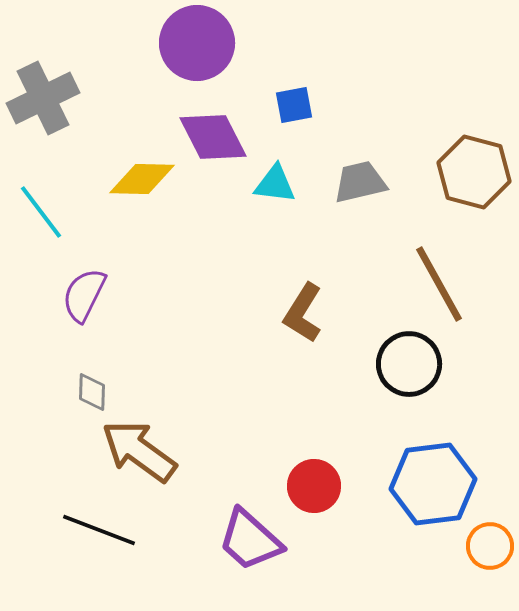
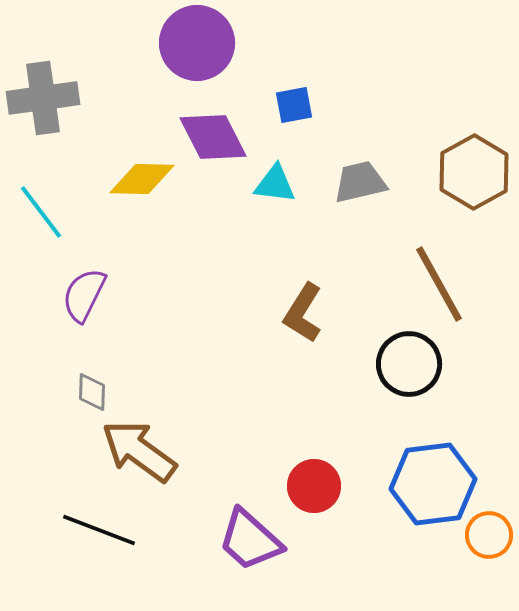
gray cross: rotated 18 degrees clockwise
brown hexagon: rotated 16 degrees clockwise
orange circle: moved 1 px left, 11 px up
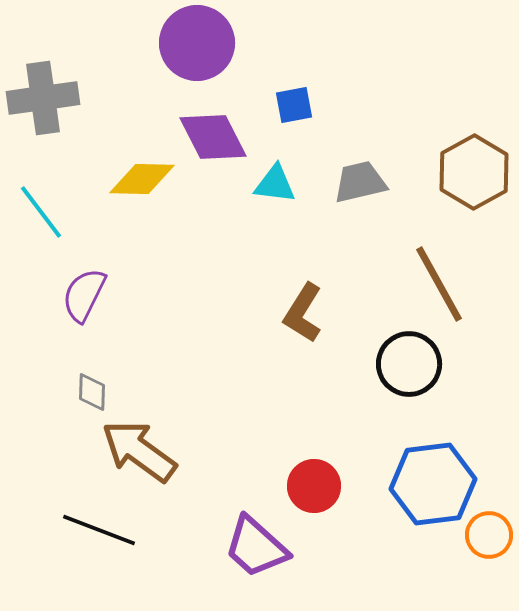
purple trapezoid: moved 6 px right, 7 px down
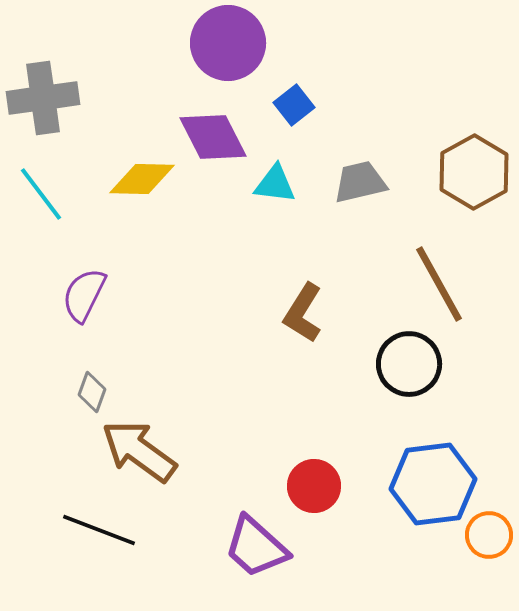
purple circle: moved 31 px right
blue square: rotated 27 degrees counterclockwise
cyan line: moved 18 px up
gray diamond: rotated 18 degrees clockwise
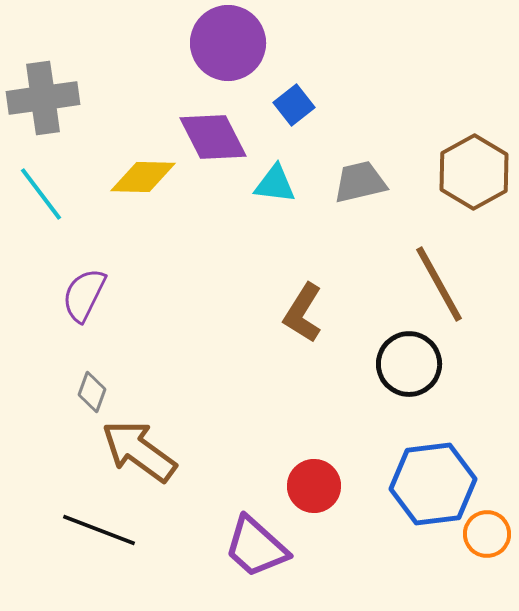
yellow diamond: moved 1 px right, 2 px up
orange circle: moved 2 px left, 1 px up
